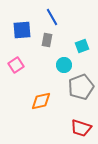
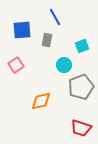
blue line: moved 3 px right
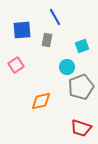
cyan circle: moved 3 px right, 2 px down
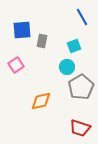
blue line: moved 27 px right
gray rectangle: moved 5 px left, 1 px down
cyan square: moved 8 px left
gray pentagon: rotated 10 degrees counterclockwise
red trapezoid: moved 1 px left
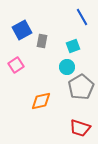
blue square: rotated 24 degrees counterclockwise
cyan square: moved 1 px left
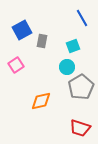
blue line: moved 1 px down
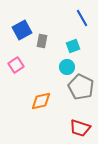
gray pentagon: rotated 15 degrees counterclockwise
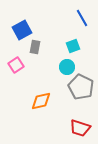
gray rectangle: moved 7 px left, 6 px down
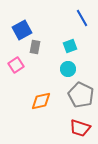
cyan square: moved 3 px left
cyan circle: moved 1 px right, 2 px down
gray pentagon: moved 8 px down
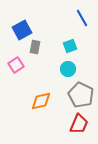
red trapezoid: moved 1 px left, 4 px up; rotated 85 degrees counterclockwise
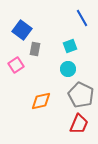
blue square: rotated 24 degrees counterclockwise
gray rectangle: moved 2 px down
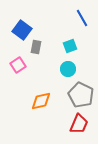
gray rectangle: moved 1 px right, 2 px up
pink square: moved 2 px right
